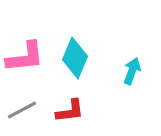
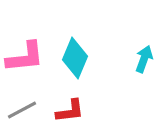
cyan arrow: moved 12 px right, 12 px up
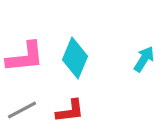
cyan arrow: rotated 12 degrees clockwise
